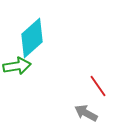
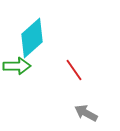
green arrow: rotated 8 degrees clockwise
red line: moved 24 px left, 16 px up
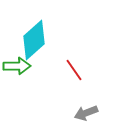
cyan diamond: moved 2 px right, 2 px down
gray arrow: rotated 50 degrees counterclockwise
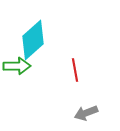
cyan diamond: moved 1 px left
red line: moved 1 px right; rotated 25 degrees clockwise
